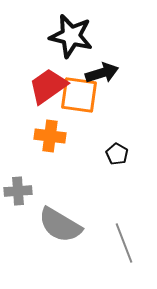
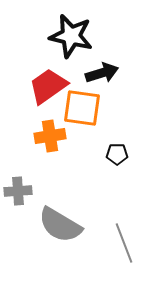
orange square: moved 3 px right, 13 px down
orange cross: rotated 16 degrees counterclockwise
black pentagon: rotated 30 degrees counterclockwise
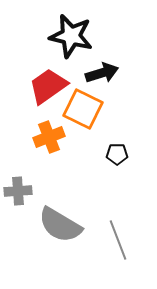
orange square: moved 1 px right, 1 px down; rotated 18 degrees clockwise
orange cross: moved 1 px left, 1 px down; rotated 12 degrees counterclockwise
gray line: moved 6 px left, 3 px up
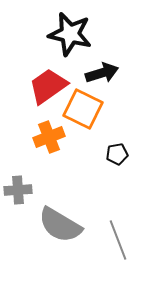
black star: moved 1 px left, 2 px up
black pentagon: rotated 10 degrees counterclockwise
gray cross: moved 1 px up
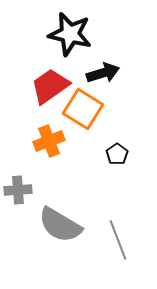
black arrow: moved 1 px right
red trapezoid: moved 2 px right
orange square: rotated 6 degrees clockwise
orange cross: moved 4 px down
black pentagon: rotated 25 degrees counterclockwise
